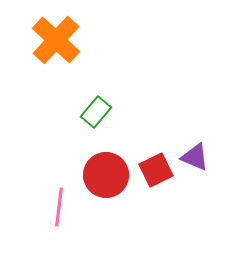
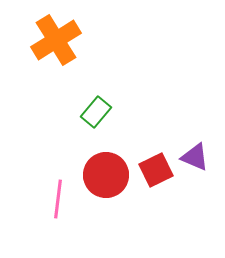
orange cross: rotated 15 degrees clockwise
pink line: moved 1 px left, 8 px up
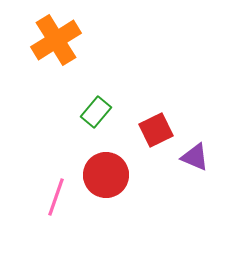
red square: moved 40 px up
pink line: moved 2 px left, 2 px up; rotated 12 degrees clockwise
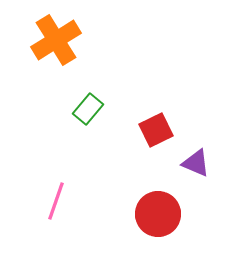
green rectangle: moved 8 px left, 3 px up
purple triangle: moved 1 px right, 6 px down
red circle: moved 52 px right, 39 px down
pink line: moved 4 px down
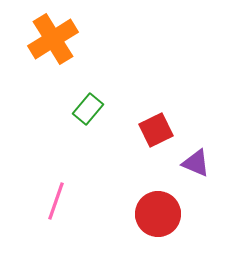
orange cross: moved 3 px left, 1 px up
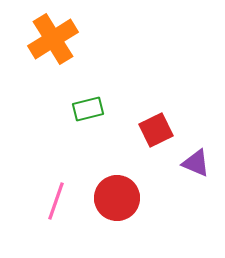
green rectangle: rotated 36 degrees clockwise
red circle: moved 41 px left, 16 px up
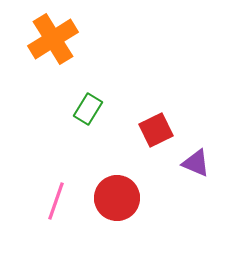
green rectangle: rotated 44 degrees counterclockwise
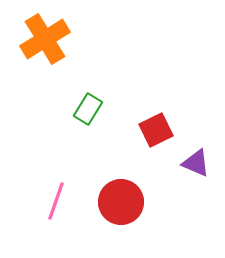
orange cross: moved 8 px left
red circle: moved 4 px right, 4 px down
